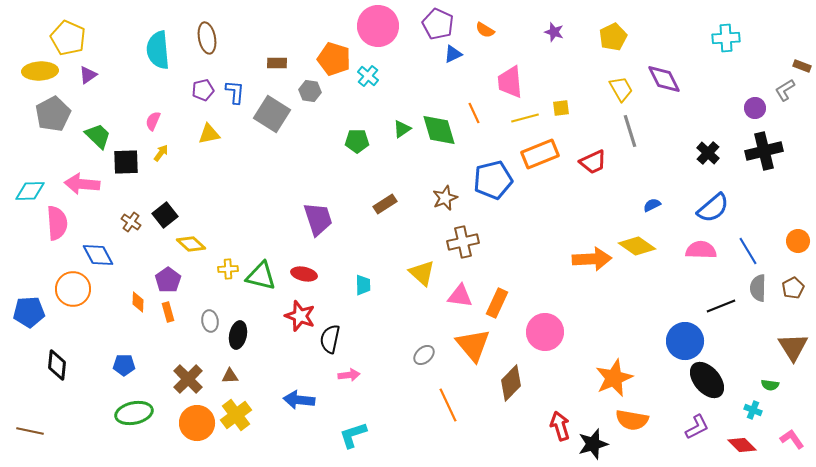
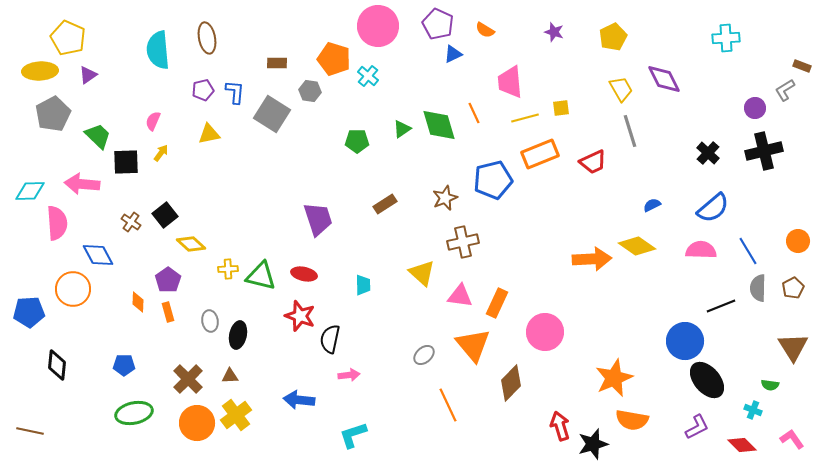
green diamond at (439, 130): moved 5 px up
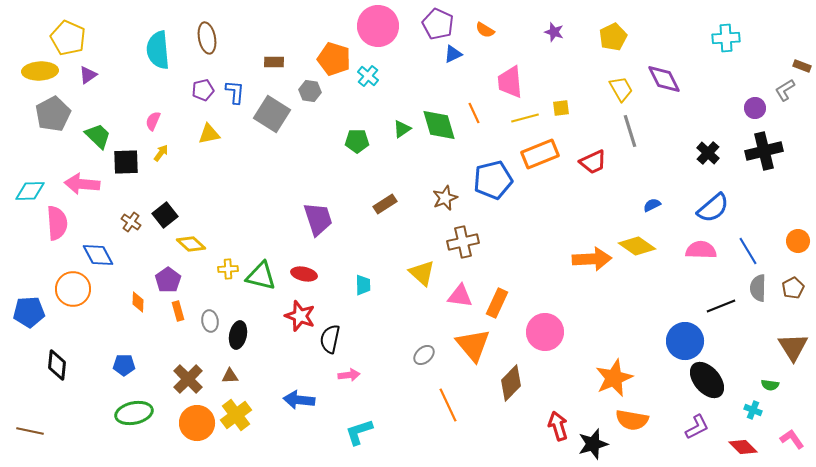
brown rectangle at (277, 63): moved 3 px left, 1 px up
orange rectangle at (168, 312): moved 10 px right, 1 px up
red arrow at (560, 426): moved 2 px left
cyan L-shape at (353, 435): moved 6 px right, 3 px up
red diamond at (742, 445): moved 1 px right, 2 px down
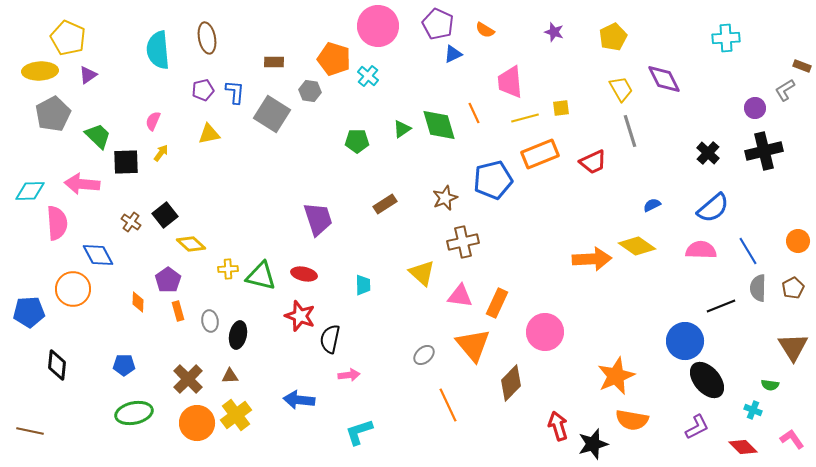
orange star at (614, 378): moved 2 px right, 2 px up
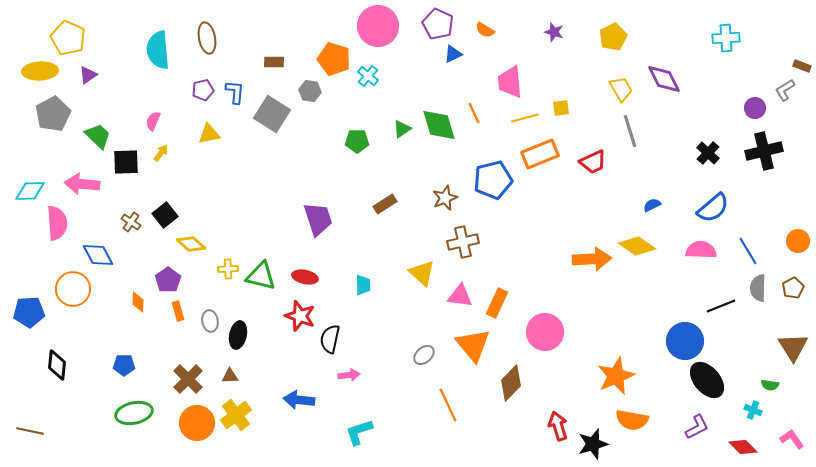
red ellipse at (304, 274): moved 1 px right, 3 px down
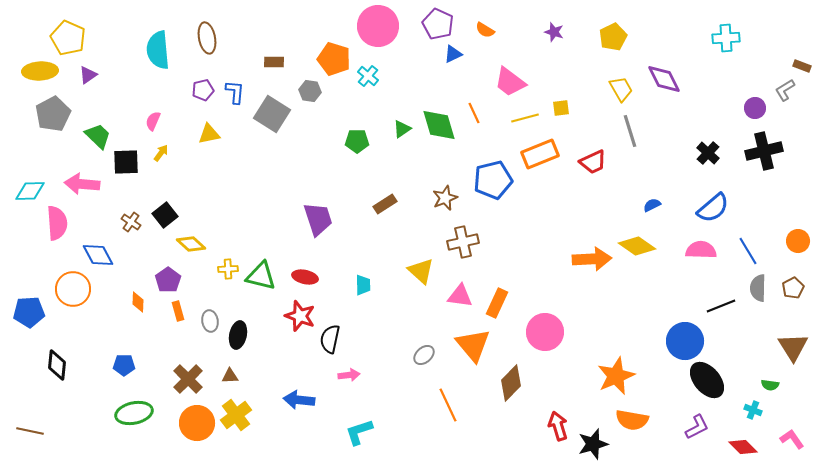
pink trapezoid at (510, 82): rotated 48 degrees counterclockwise
yellow triangle at (422, 273): moved 1 px left, 2 px up
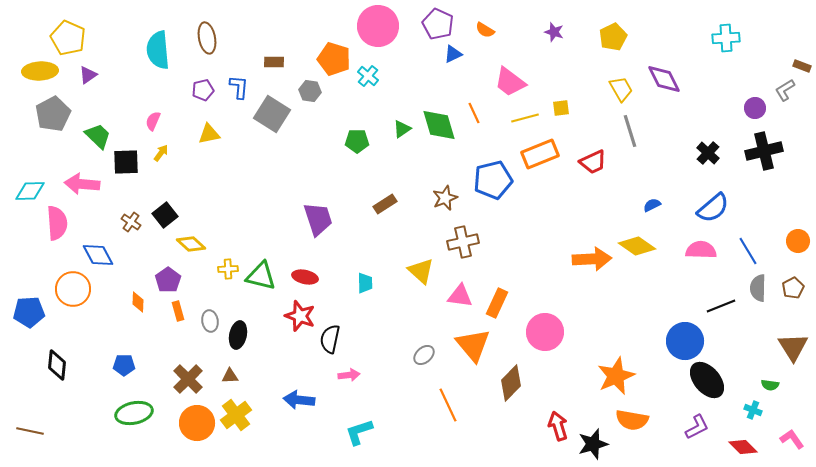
blue L-shape at (235, 92): moved 4 px right, 5 px up
cyan trapezoid at (363, 285): moved 2 px right, 2 px up
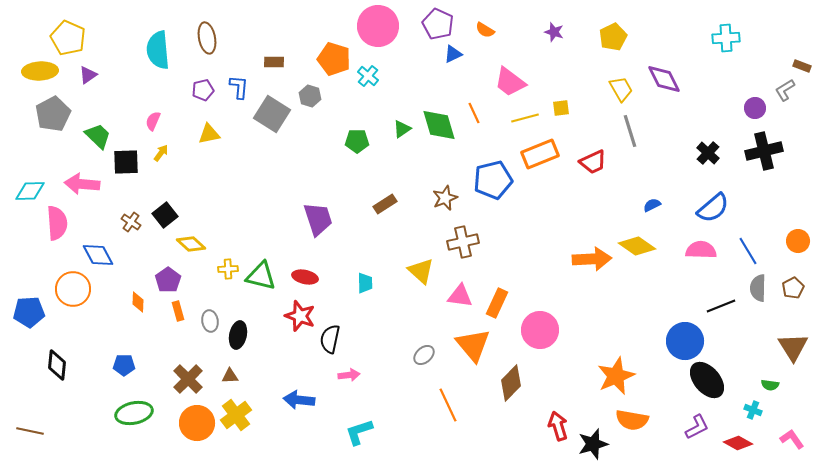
gray hexagon at (310, 91): moved 5 px down; rotated 10 degrees clockwise
pink circle at (545, 332): moved 5 px left, 2 px up
red diamond at (743, 447): moved 5 px left, 4 px up; rotated 16 degrees counterclockwise
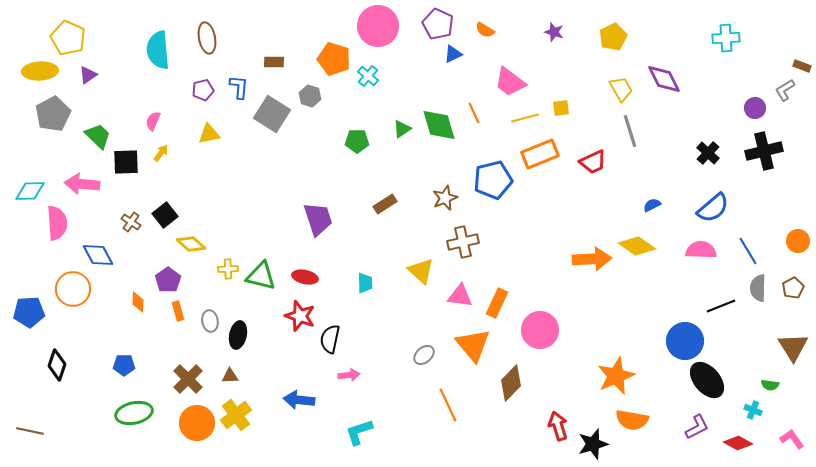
black diamond at (57, 365): rotated 12 degrees clockwise
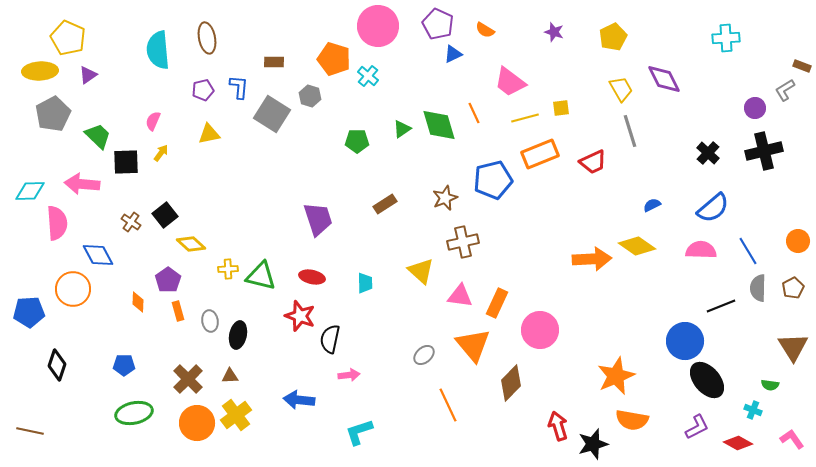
red ellipse at (305, 277): moved 7 px right
